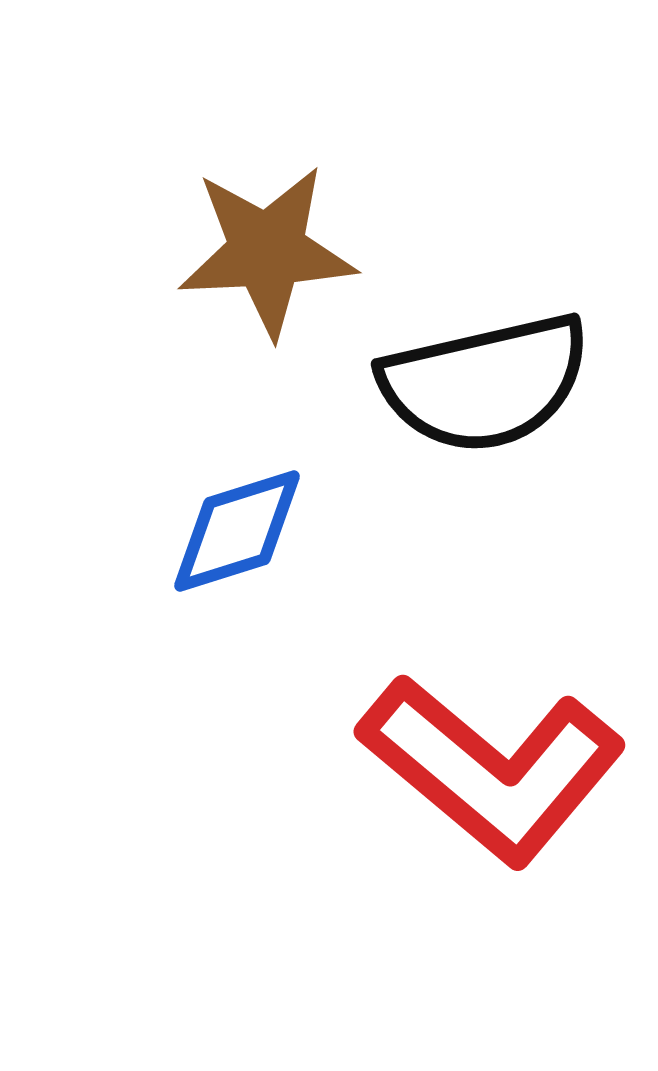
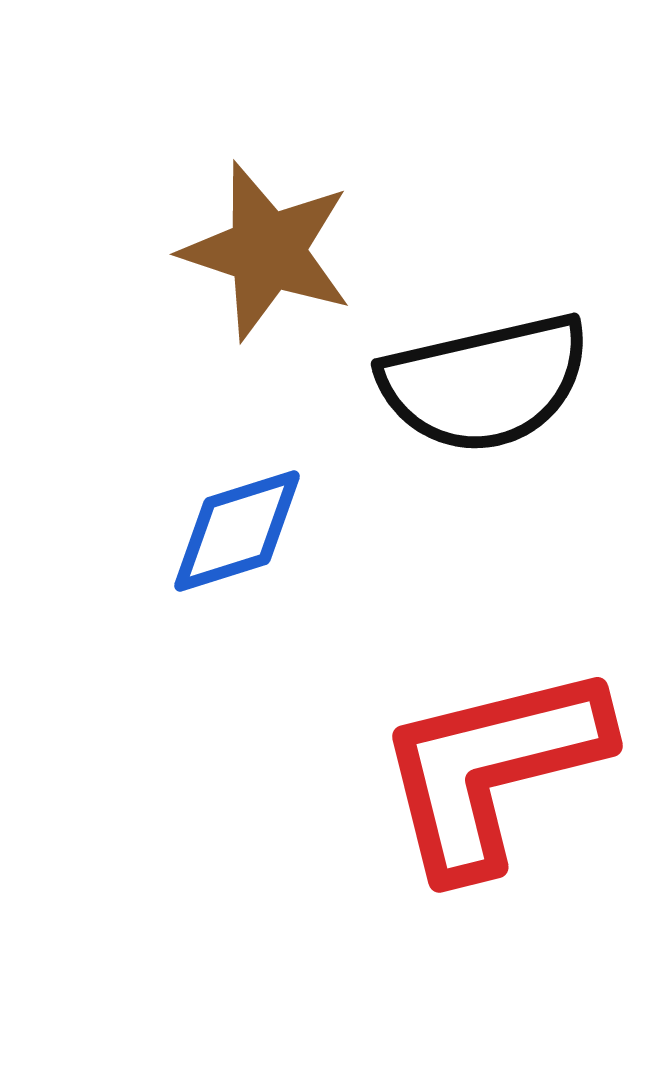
brown star: rotated 21 degrees clockwise
red L-shape: rotated 126 degrees clockwise
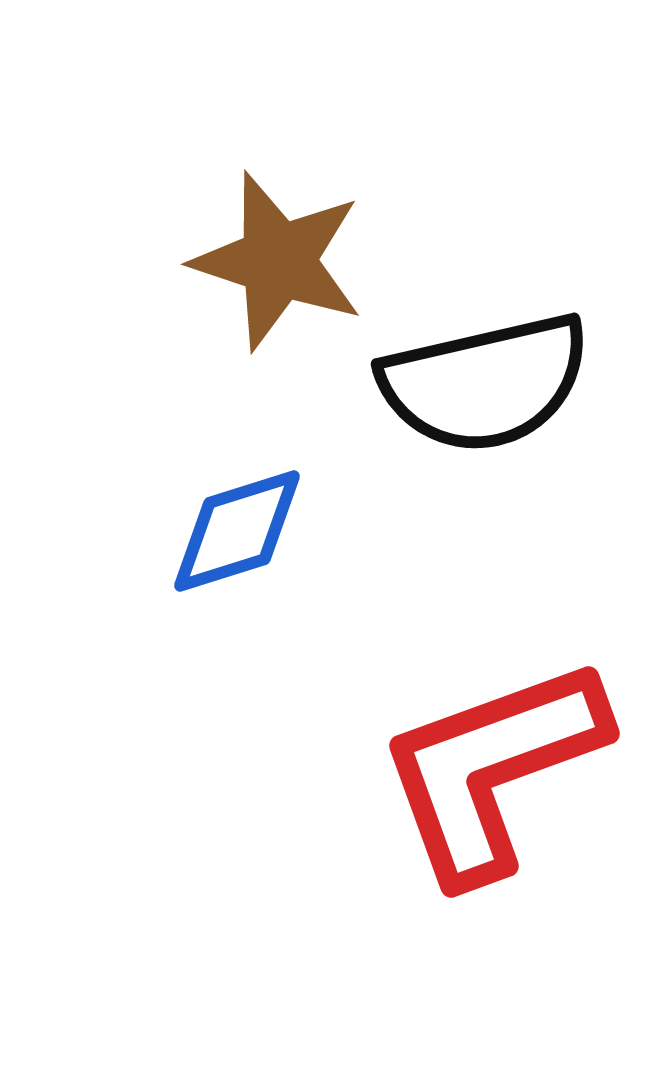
brown star: moved 11 px right, 10 px down
red L-shape: rotated 6 degrees counterclockwise
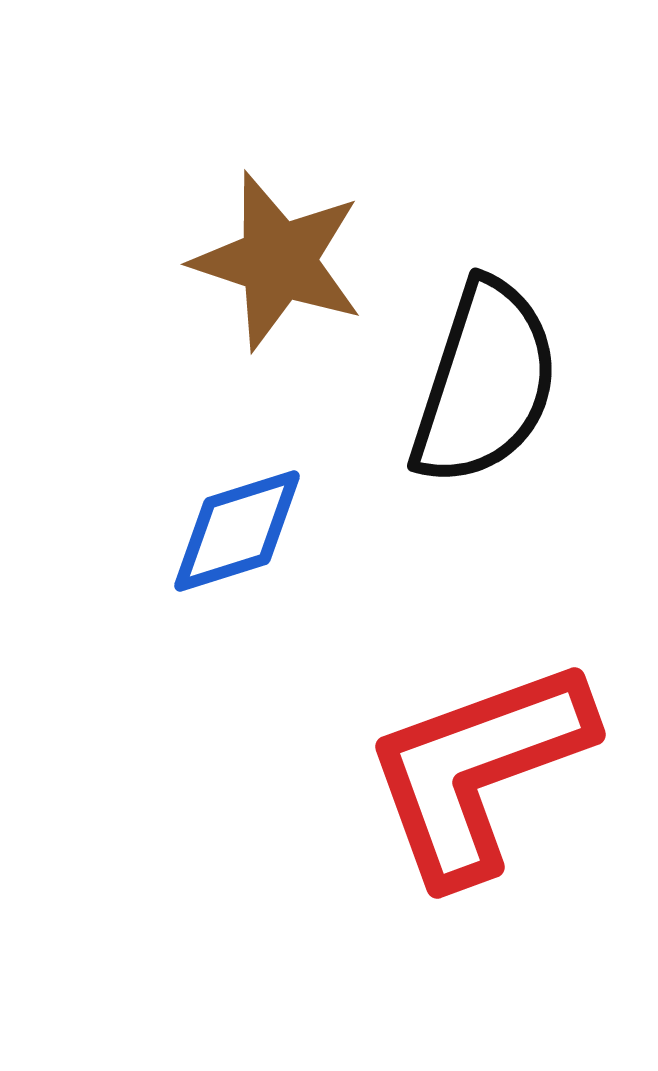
black semicircle: rotated 59 degrees counterclockwise
red L-shape: moved 14 px left, 1 px down
